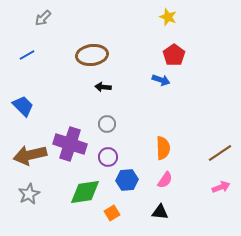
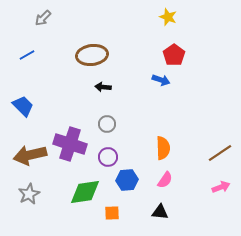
orange square: rotated 28 degrees clockwise
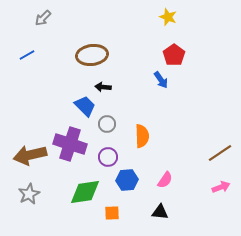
blue arrow: rotated 36 degrees clockwise
blue trapezoid: moved 62 px right
orange semicircle: moved 21 px left, 12 px up
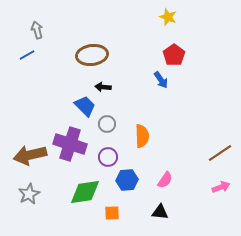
gray arrow: moved 6 px left, 12 px down; rotated 120 degrees clockwise
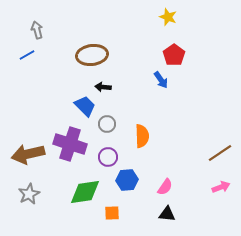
brown arrow: moved 2 px left, 1 px up
pink semicircle: moved 7 px down
black triangle: moved 7 px right, 2 px down
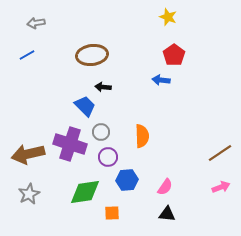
gray arrow: moved 1 px left, 7 px up; rotated 84 degrees counterclockwise
blue arrow: rotated 132 degrees clockwise
gray circle: moved 6 px left, 8 px down
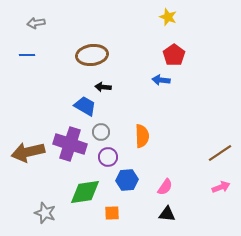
blue line: rotated 28 degrees clockwise
blue trapezoid: rotated 15 degrees counterclockwise
brown arrow: moved 2 px up
gray star: moved 16 px right, 19 px down; rotated 25 degrees counterclockwise
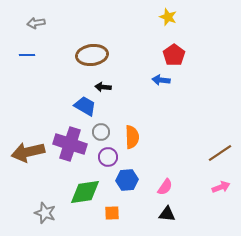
orange semicircle: moved 10 px left, 1 px down
